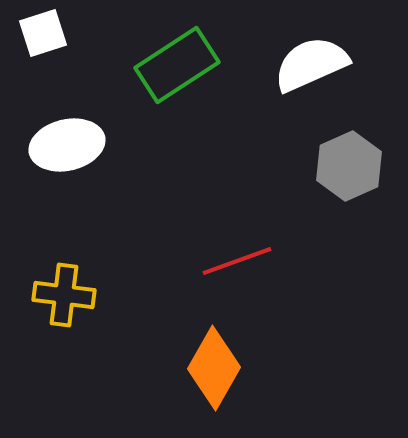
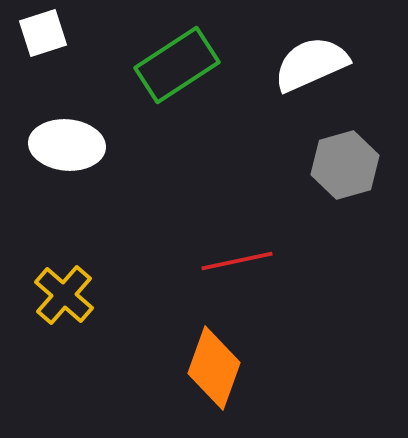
white ellipse: rotated 18 degrees clockwise
gray hexagon: moved 4 px left, 1 px up; rotated 8 degrees clockwise
red line: rotated 8 degrees clockwise
yellow cross: rotated 34 degrees clockwise
orange diamond: rotated 10 degrees counterclockwise
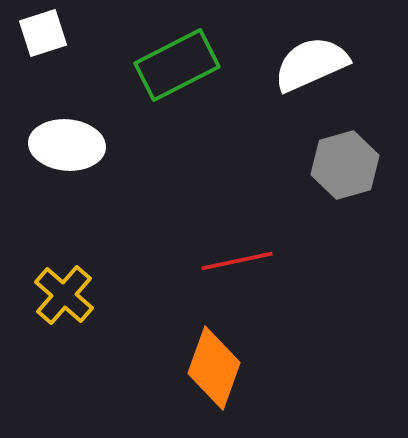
green rectangle: rotated 6 degrees clockwise
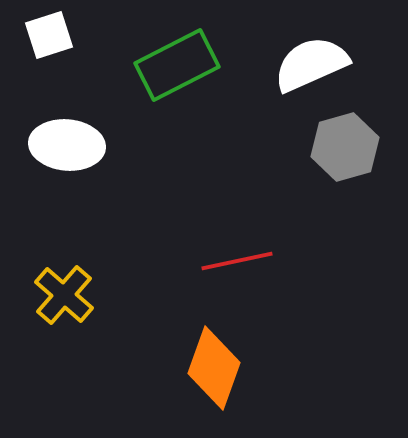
white square: moved 6 px right, 2 px down
gray hexagon: moved 18 px up
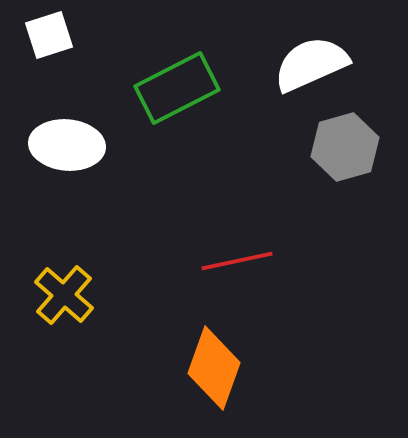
green rectangle: moved 23 px down
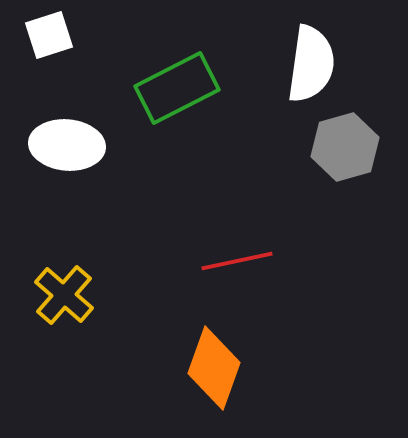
white semicircle: rotated 122 degrees clockwise
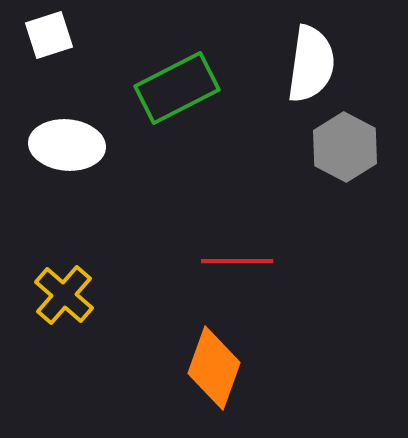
gray hexagon: rotated 16 degrees counterclockwise
red line: rotated 12 degrees clockwise
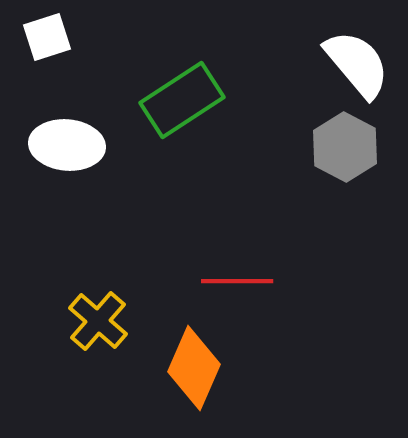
white square: moved 2 px left, 2 px down
white semicircle: moved 46 px right; rotated 48 degrees counterclockwise
green rectangle: moved 5 px right, 12 px down; rotated 6 degrees counterclockwise
red line: moved 20 px down
yellow cross: moved 34 px right, 26 px down
orange diamond: moved 20 px left; rotated 4 degrees clockwise
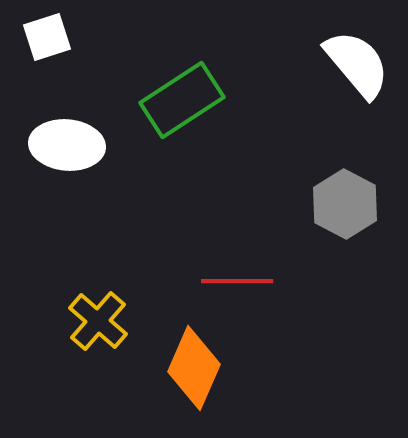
gray hexagon: moved 57 px down
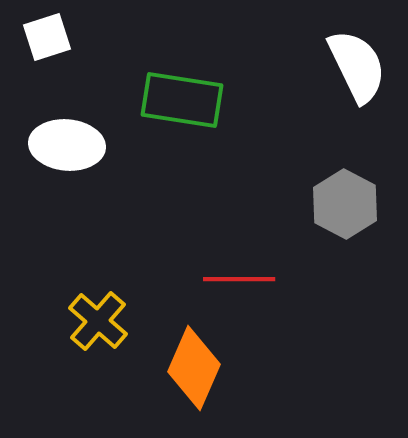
white semicircle: moved 2 px down; rotated 14 degrees clockwise
green rectangle: rotated 42 degrees clockwise
red line: moved 2 px right, 2 px up
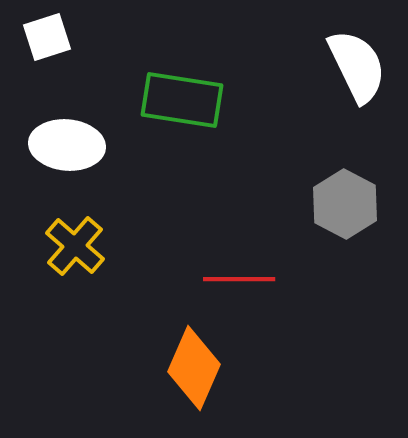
yellow cross: moved 23 px left, 75 px up
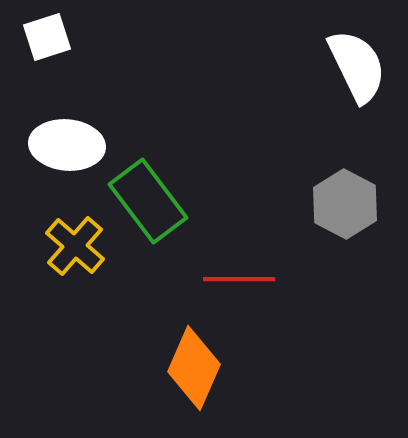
green rectangle: moved 34 px left, 101 px down; rotated 44 degrees clockwise
